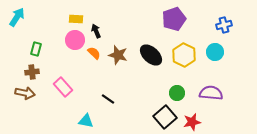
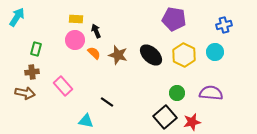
purple pentagon: rotated 30 degrees clockwise
pink rectangle: moved 1 px up
black line: moved 1 px left, 3 px down
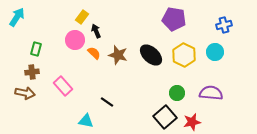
yellow rectangle: moved 6 px right, 2 px up; rotated 56 degrees counterclockwise
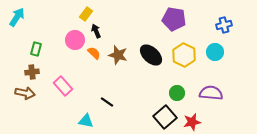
yellow rectangle: moved 4 px right, 3 px up
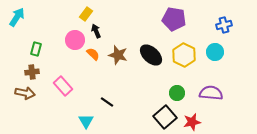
orange semicircle: moved 1 px left, 1 px down
cyan triangle: rotated 49 degrees clockwise
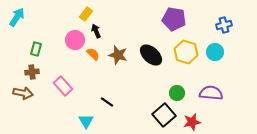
yellow hexagon: moved 2 px right, 3 px up; rotated 10 degrees counterclockwise
brown arrow: moved 2 px left
black square: moved 1 px left, 2 px up
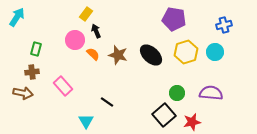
yellow hexagon: rotated 25 degrees clockwise
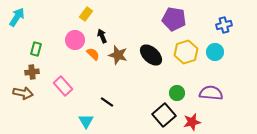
black arrow: moved 6 px right, 5 px down
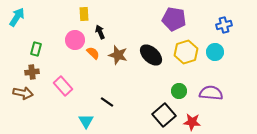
yellow rectangle: moved 2 px left; rotated 40 degrees counterclockwise
black arrow: moved 2 px left, 4 px up
orange semicircle: moved 1 px up
green circle: moved 2 px right, 2 px up
red star: rotated 18 degrees clockwise
